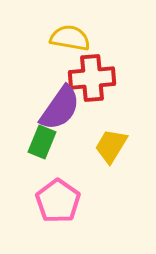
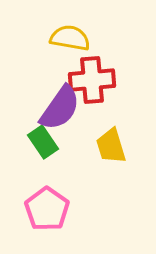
red cross: moved 2 px down
green rectangle: moved 1 px right; rotated 56 degrees counterclockwise
yellow trapezoid: rotated 48 degrees counterclockwise
pink pentagon: moved 11 px left, 8 px down
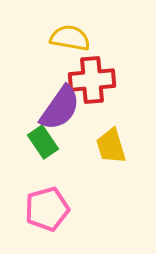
pink pentagon: rotated 21 degrees clockwise
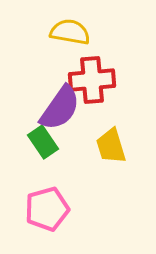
yellow semicircle: moved 6 px up
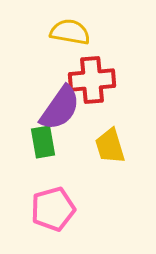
green rectangle: rotated 24 degrees clockwise
yellow trapezoid: moved 1 px left
pink pentagon: moved 6 px right
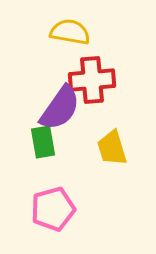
yellow trapezoid: moved 2 px right, 2 px down
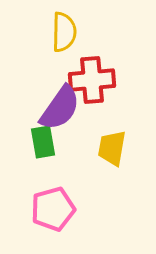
yellow semicircle: moved 6 px left; rotated 81 degrees clockwise
yellow trapezoid: rotated 27 degrees clockwise
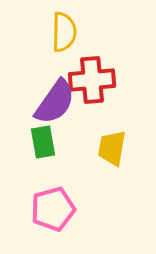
purple semicircle: moved 5 px left, 6 px up
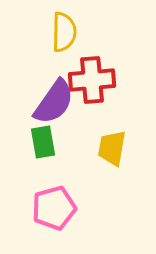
purple semicircle: moved 1 px left
pink pentagon: moved 1 px right, 1 px up
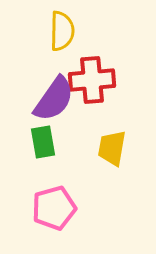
yellow semicircle: moved 2 px left, 1 px up
purple semicircle: moved 3 px up
